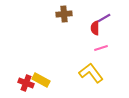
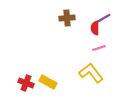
brown cross: moved 3 px right, 4 px down
pink line: moved 2 px left
yellow rectangle: moved 7 px right, 2 px down
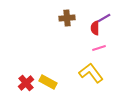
red cross: rotated 28 degrees clockwise
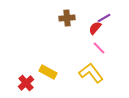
red semicircle: rotated 40 degrees clockwise
pink line: rotated 64 degrees clockwise
yellow rectangle: moved 10 px up
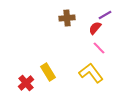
purple line: moved 1 px right, 3 px up
yellow rectangle: rotated 30 degrees clockwise
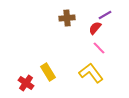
red cross: rotated 14 degrees counterclockwise
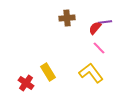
purple line: moved 7 px down; rotated 24 degrees clockwise
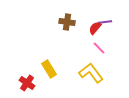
brown cross: moved 4 px down; rotated 14 degrees clockwise
yellow rectangle: moved 1 px right, 3 px up
red cross: moved 1 px right
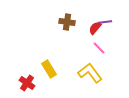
yellow L-shape: moved 1 px left
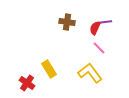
red semicircle: rotated 16 degrees counterclockwise
